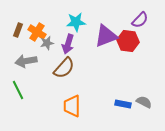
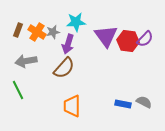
purple semicircle: moved 5 px right, 19 px down
purple triangle: rotated 45 degrees counterclockwise
gray star: moved 6 px right, 11 px up
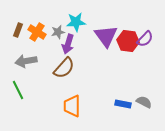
gray star: moved 5 px right
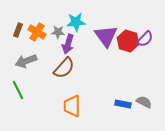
gray star: rotated 16 degrees clockwise
red hexagon: rotated 10 degrees clockwise
gray arrow: rotated 10 degrees counterclockwise
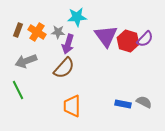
cyan star: moved 1 px right, 5 px up
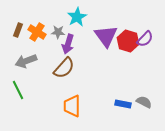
cyan star: rotated 24 degrees counterclockwise
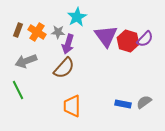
gray semicircle: rotated 63 degrees counterclockwise
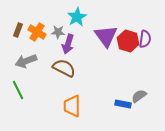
purple semicircle: rotated 36 degrees counterclockwise
brown semicircle: rotated 105 degrees counterclockwise
gray semicircle: moved 5 px left, 6 px up
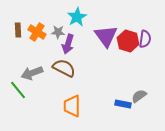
brown rectangle: rotated 24 degrees counterclockwise
gray arrow: moved 6 px right, 12 px down
green line: rotated 12 degrees counterclockwise
